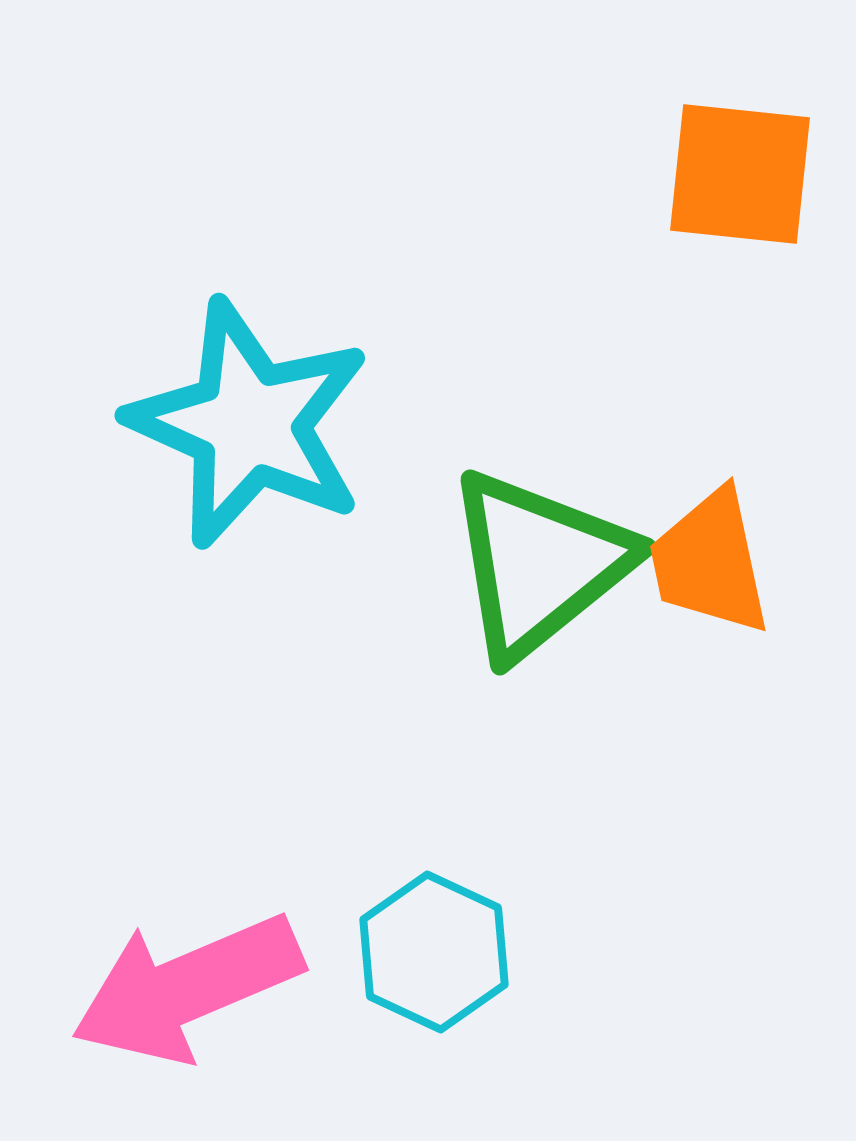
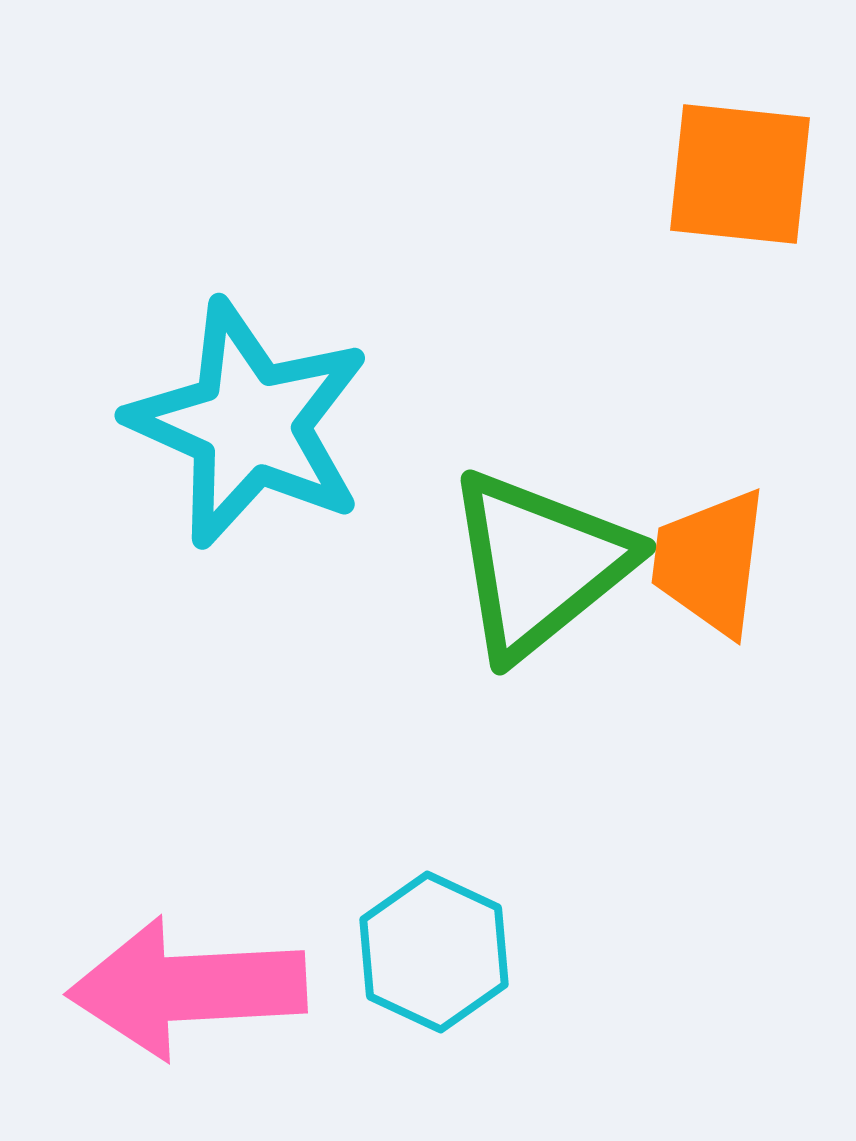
orange trapezoid: rotated 19 degrees clockwise
pink arrow: rotated 20 degrees clockwise
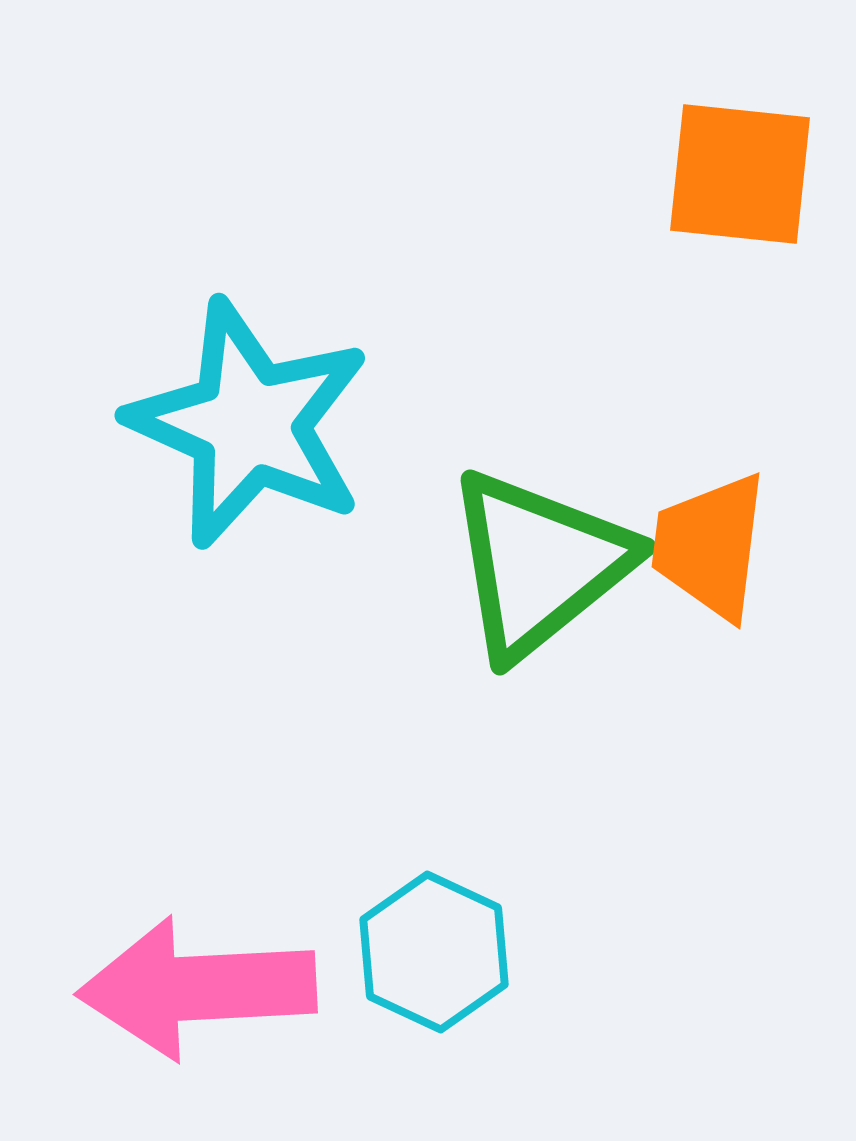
orange trapezoid: moved 16 px up
pink arrow: moved 10 px right
